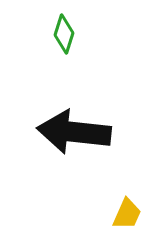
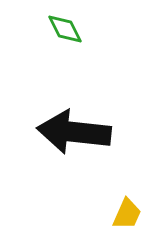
green diamond: moved 1 px right, 5 px up; rotated 45 degrees counterclockwise
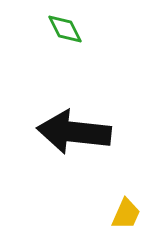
yellow trapezoid: moved 1 px left
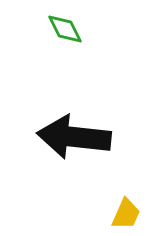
black arrow: moved 5 px down
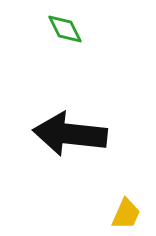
black arrow: moved 4 px left, 3 px up
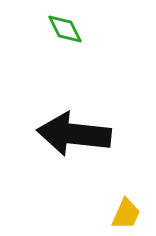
black arrow: moved 4 px right
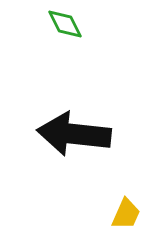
green diamond: moved 5 px up
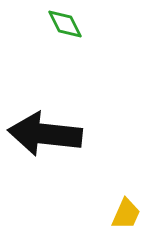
black arrow: moved 29 px left
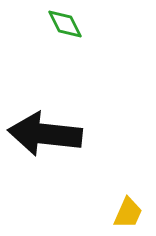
yellow trapezoid: moved 2 px right, 1 px up
